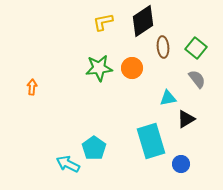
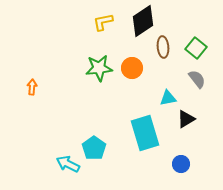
cyan rectangle: moved 6 px left, 8 px up
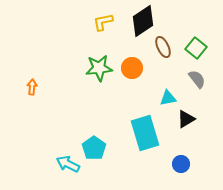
brown ellipse: rotated 20 degrees counterclockwise
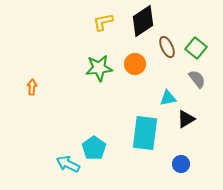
brown ellipse: moved 4 px right
orange circle: moved 3 px right, 4 px up
cyan rectangle: rotated 24 degrees clockwise
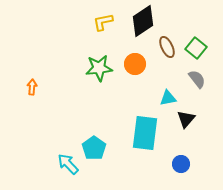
black triangle: rotated 18 degrees counterclockwise
cyan arrow: rotated 20 degrees clockwise
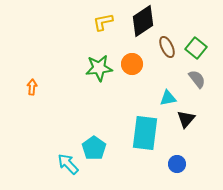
orange circle: moved 3 px left
blue circle: moved 4 px left
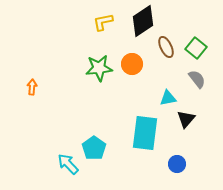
brown ellipse: moved 1 px left
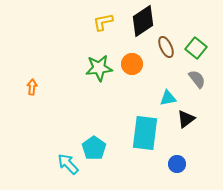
black triangle: rotated 12 degrees clockwise
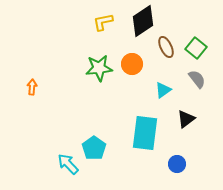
cyan triangle: moved 5 px left, 8 px up; rotated 24 degrees counterclockwise
